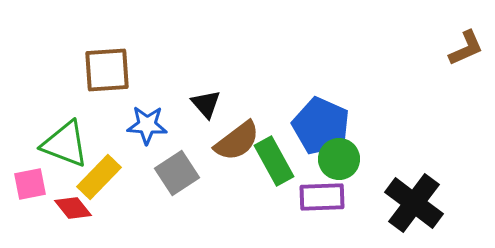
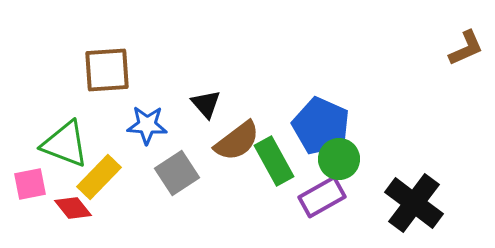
purple rectangle: rotated 27 degrees counterclockwise
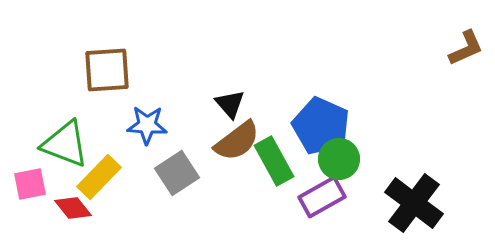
black triangle: moved 24 px right
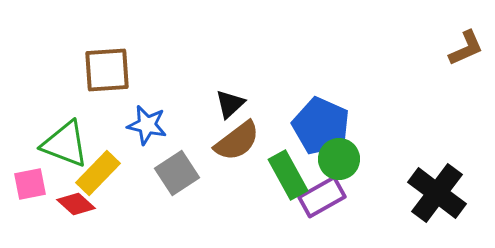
black triangle: rotated 28 degrees clockwise
blue star: rotated 9 degrees clockwise
green rectangle: moved 14 px right, 14 px down
yellow rectangle: moved 1 px left, 4 px up
black cross: moved 23 px right, 10 px up
red diamond: moved 3 px right, 4 px up; rotated 9 degrees counterclockwise
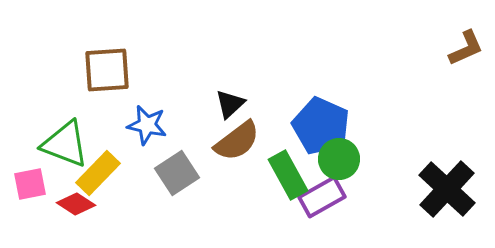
black cross: moved 10 px right, 4 px up; rotated 6 degrees clockwise
red diamond: rotated 9 degrees counterclockwise
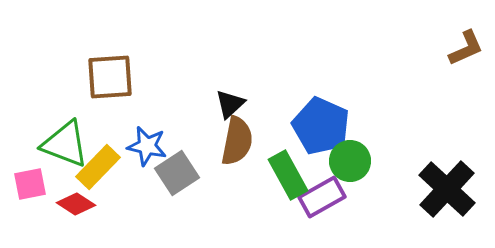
brown square: moved 3 px right, 7 px down
blue star: moved 21 px down
brown semicircle: rotated 42 degrees counterclockwise
green circle: moved 11 px right, 2 px down
yellow rectangle: moved 6 px up
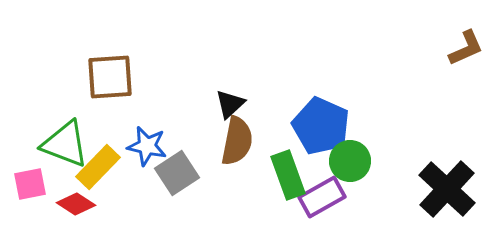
green rectangle: rotated 9 degrees clockwise
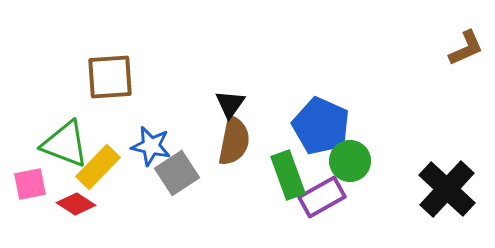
black triangle: rotated 12 degrees counterclockwise
brown semicircle: moved 3 px left
blue star: moved 4 px right
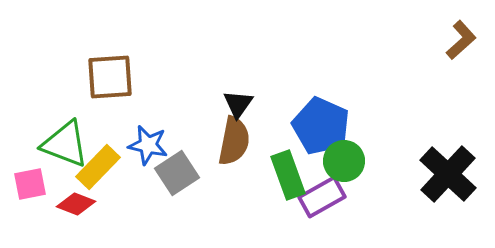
brown L-shape: moved 5 px left, 8 px up; rotated 18 degrees counterclockwise
black triangle: moved 8 px right
blue star: moved 3 px left, 1 px up
green circle: moved 6 px left
black cross: moved 1 px right, 15 px up
red diamond: rotated 12 degrees counterclockwise
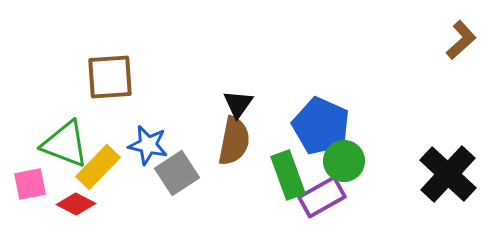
red diamond: rotated 6 degrees clockwise
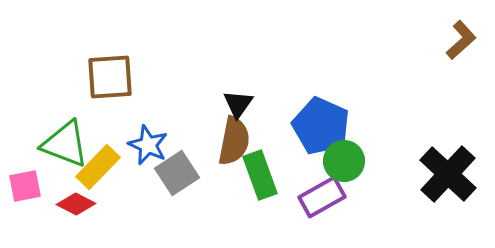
blue star: rotated 12 degrees clockwise
green rectangle: moved 28 px left
pink square: moved 5 px left, 2 px down
